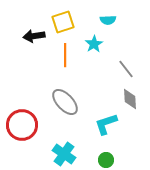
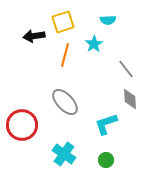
orange line: rotated 15 degrees clockwise
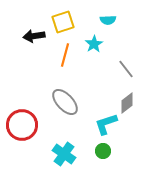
gray diamond: moved 3 px left, 4 px down; rotated 55 degrees clockwise
green circle: moved 3 px left, 9 px up
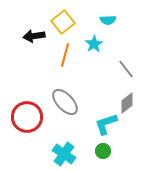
yellow square: rotated 20 degrees counterclockwise
red circle: moved 5 px right, 8 px up
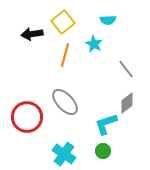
black arrow: moved 2 px left, 2 px up
cyan star: rotated 12 degrees counterclockwise
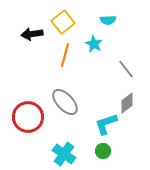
red circle: moved 1 px right
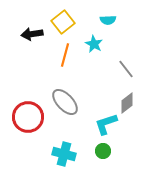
cyan cross: rotated 20 degrees counterclockwise
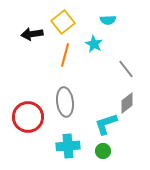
gray ellipse: rotated 36 degrees clockwise
cyan cross: moved 4 px right, 8 px up; rotated 20 degrees counterclockwise
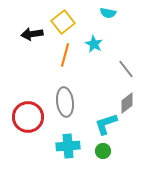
cyan semicircle: moved 7 px up; rotated 14 degrees clockwise
